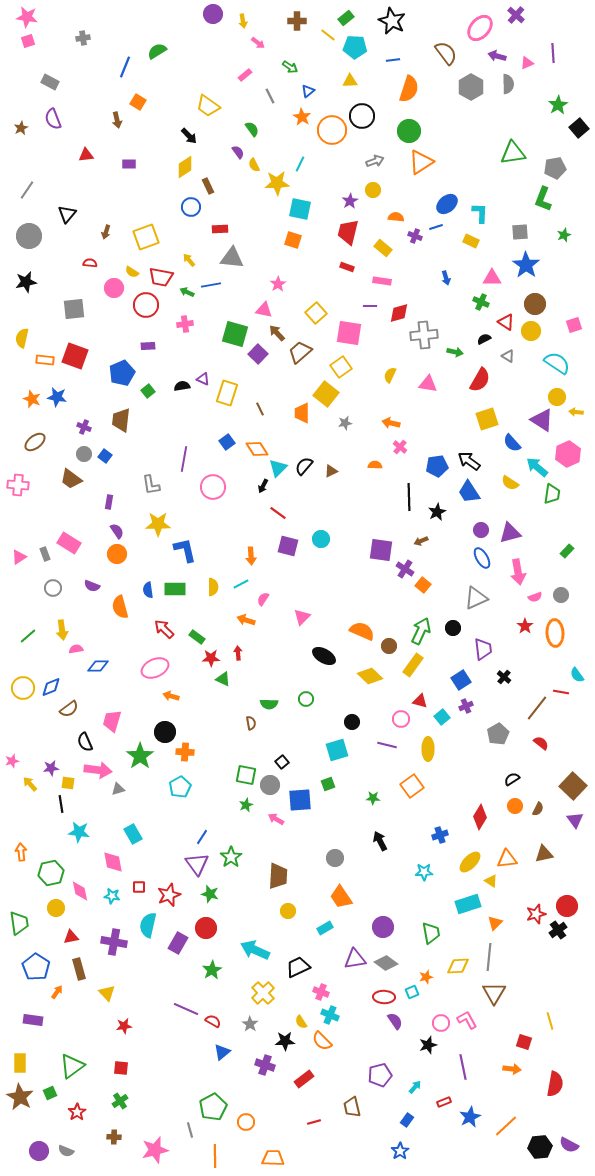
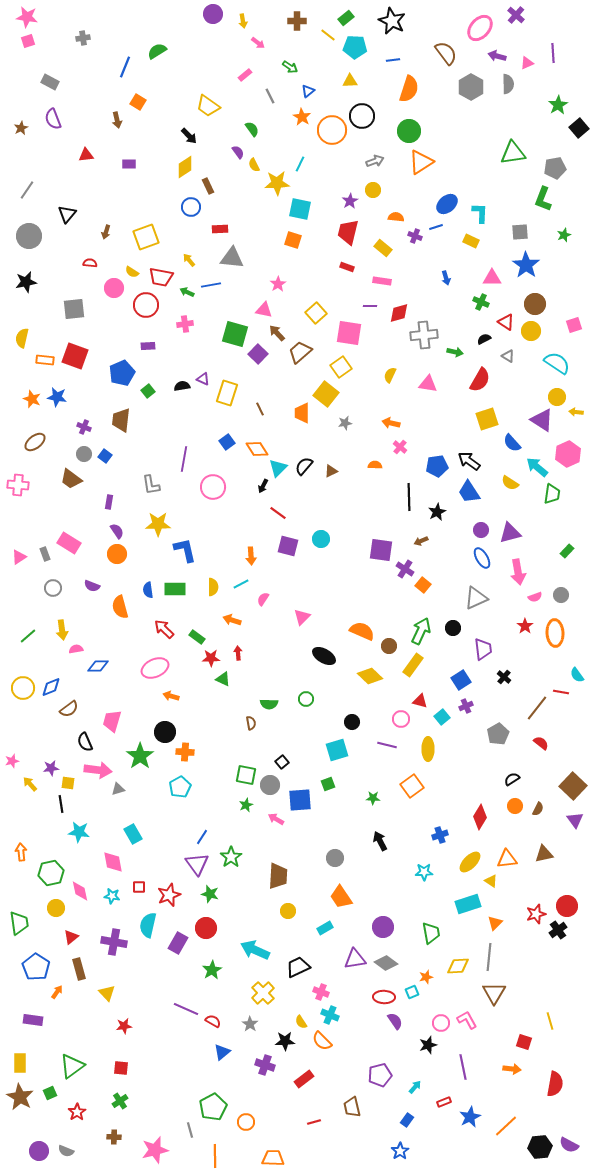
orange arrow at (246, 620): moved 14 px left
red triangle at (71, 937): rotated 28 degrees counterclockwise
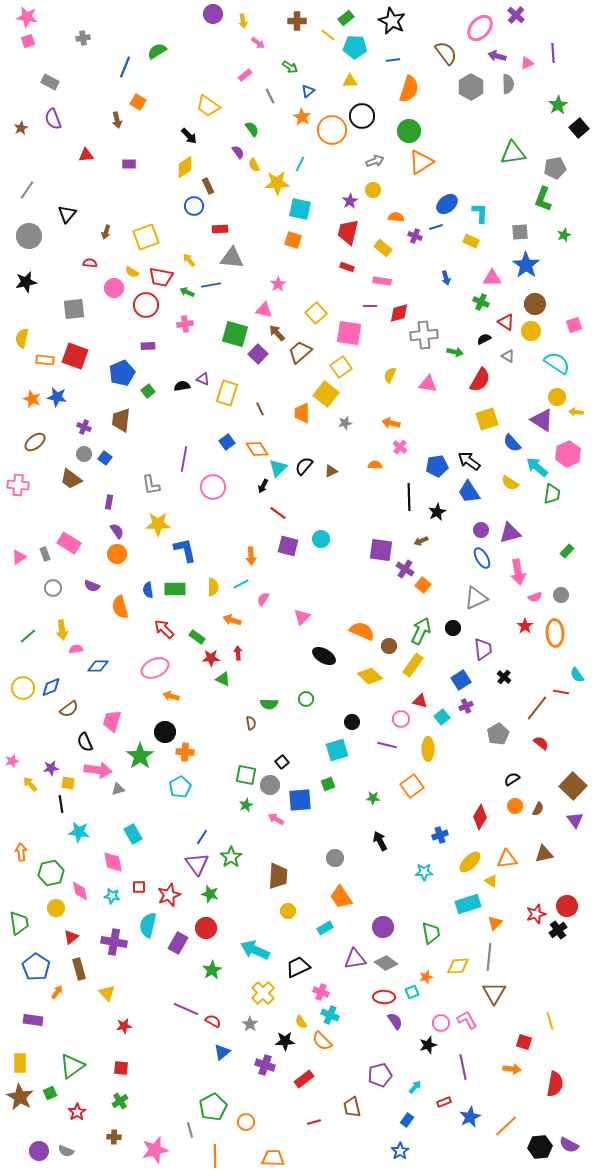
blue circle at (191, 207): moved 3 px right, 1 px up
blue square at (105, 456): moved 2 px down
